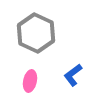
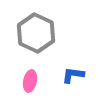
blue L-shape: rotated 45 degrees clockwise
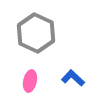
blue L-shape: moved 3 px down; rotated 35 degrees clockwise
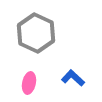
pink ellipse: moved 1 px left, 2 px down
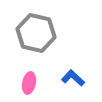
gray hexagon: rotated 12 degrees counterclockwise
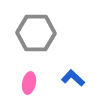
gray hexagon: rotated 12 degrees counterclockwise
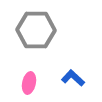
gray hexagon: moved 3 px up
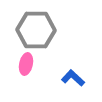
pink ellipse: moved 3 px left, 19 px up
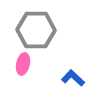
pink ellipse: moved 3 px left
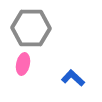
gray hexagon: moved 5 px left, 2 px up
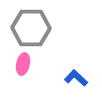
blue L-shape: moved 3 px right
